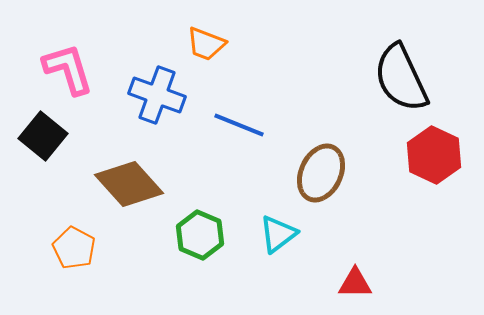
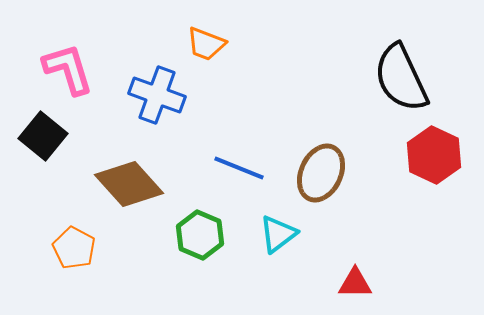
blue line: moved 43 px down
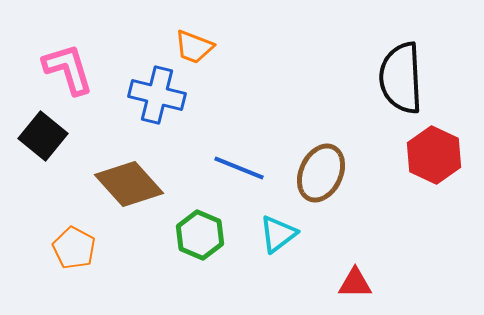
orange trapezoid: moved 12 px left, 3 px down
black semicircle: rotated 22 degrees clockwise
blue cross: rotated 6 degrees counterclockwise
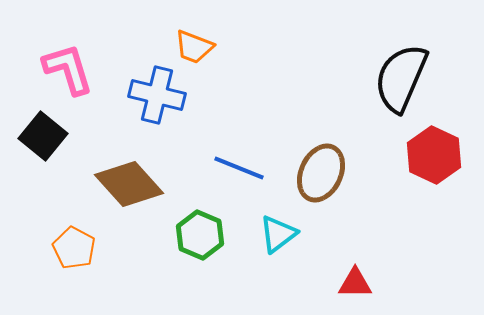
black semicircle: rotated 26 degrees clockwise
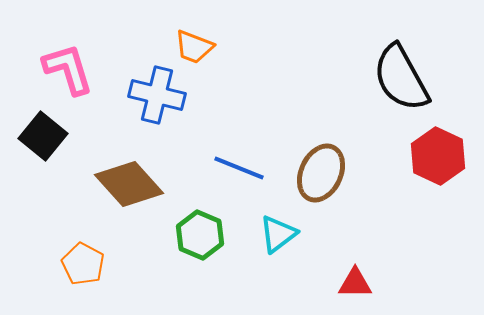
black semicircle: rotated 52 degrees counterclockwise
red hexagon: moved 4 px right, 1 px down
orange pentagon: moved 9 px right, 16 px down
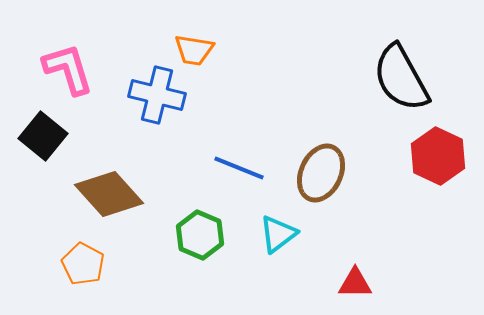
orange trapezoid: moved 3 px down; rotated 12 degrees counterclockwise
brown diamond: moved 20 px left, 10 px down
